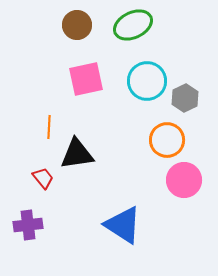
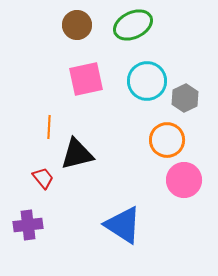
black triangle: rotated 6 degrees counterclockwise
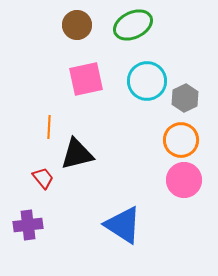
orange circle: moved 14 px right
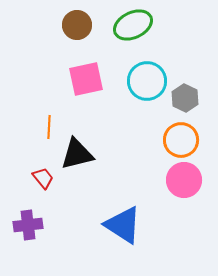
gray hexagon: rotated 8 degrees counterclockwise
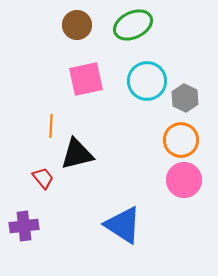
orange line: moved 2 px right, 1 px up
purple cross: moved 4 px left, 1 px down
